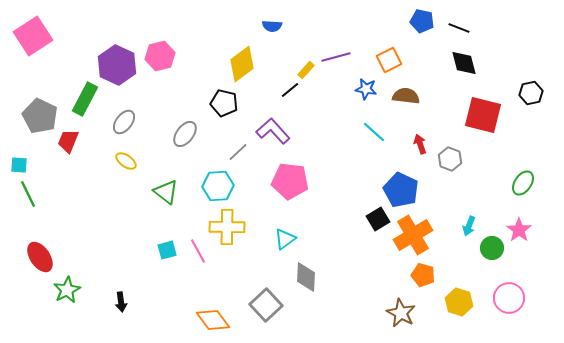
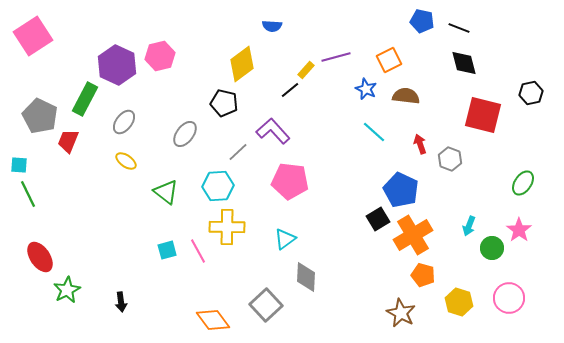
blue star at (366, 89): rotated 15 degrees clockwise
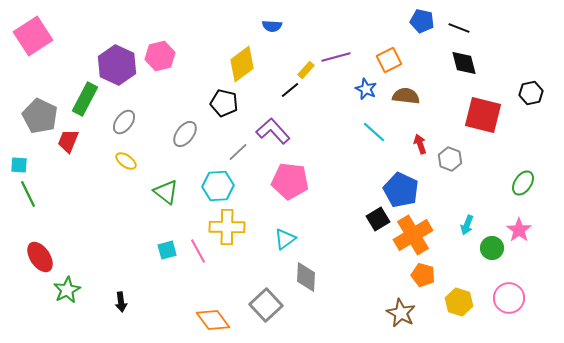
cyan arrow at (469, 226): moved 2 px left, 1 px up
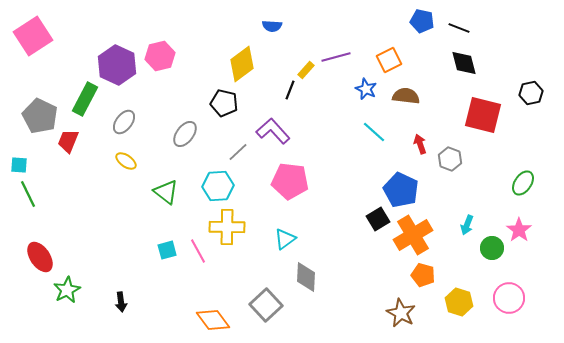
black line at (290, 90): rotated 30 degrees counterclockwise
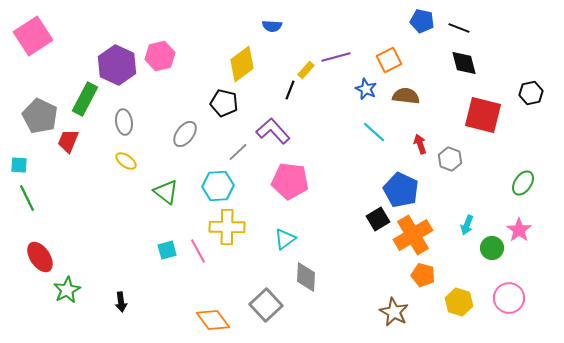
gray ellipse at (124, 122): rotated 45 degrees counterclockwise
green line at (28, 194): moved 1 px left, 4 px down
brown star at (401, 313): moved 7 px left, 1 px up
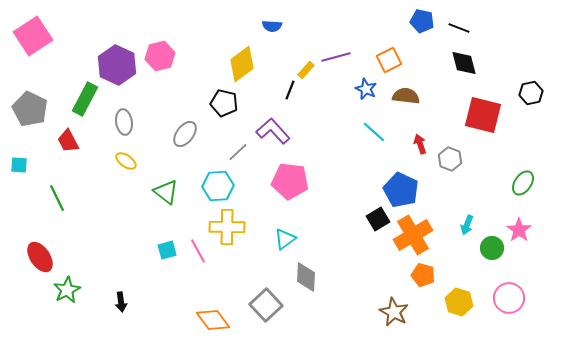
gray pentagon at (40, 116): moved 10 px left, 7 px up
red trapezoid at (68, 141): rotated 50 degrees counterclockwise
green line at (27, 198): moved 30 px right
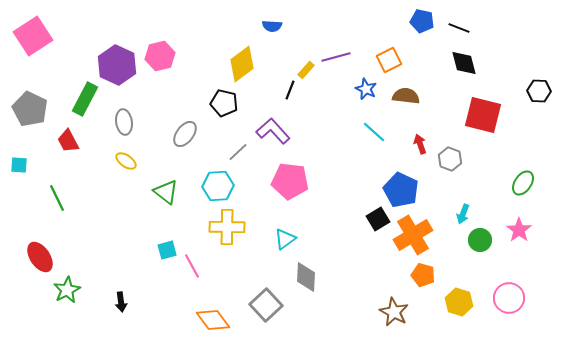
black hexagon at (531, 93): moved 8 px right, 2 px up; rotated 15 degrees clockwise
cyan arrow at (467, 225): moved 4 px left, 11 px up
green circle at (492, 248): moved 12 px left, 8 px up
pink line at (198, 251): moved 6 px left, 15 px down
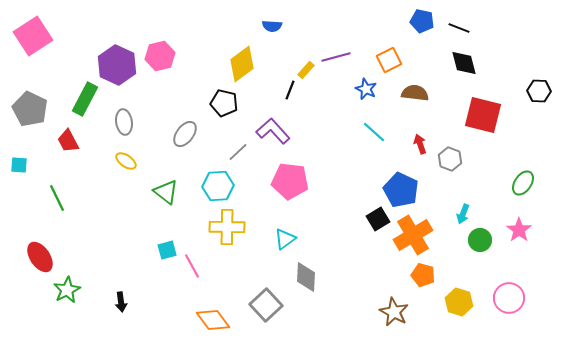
brown semicircle at (406, 96): moved 9 px right, 3 px up
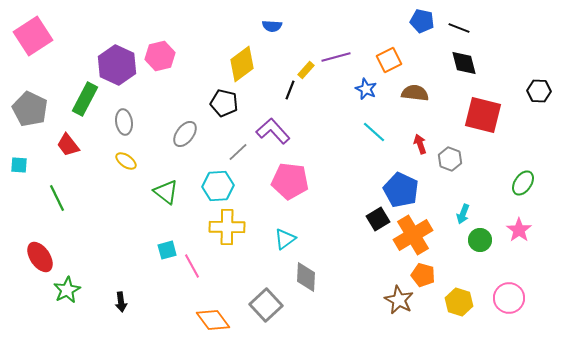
red trapezoid at (68, 141): moved 4 px down; rotated 10 degrees counterclockwise
brown star at (394, 312): moved 5 px right, 12 px up
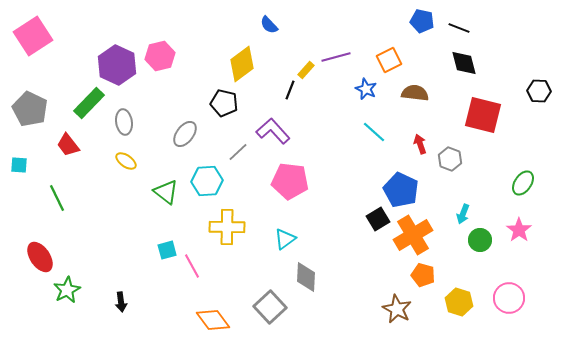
blue semicircle at (272, 26): moved 3 px left, 1 px up; rotated 42 degrees clockwise
green rectangle at (85, 99): moved 4 px right, 4 px down; rotated 16 degrees clockwise
cyan hexagon at (218, 186): moved 11 px left, 5 px up
brown star at (399, 300): moved 2 px left, 9 px down
gray square at (266, 305): moved 4 px right, 2 px down
